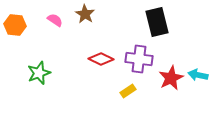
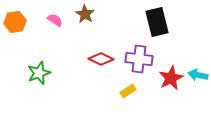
orange hexagon: moved 3 px up; rotated 15 degrees counterclockwise
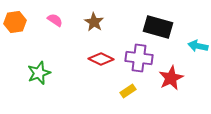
brown star: moved 9 px right, 8 px down
black rectangle: moved 1 px right, 5 px down; rotated 60 degrees counterclockwise
purple cross: moved 1 px up
cyan arrow: moved 29 px up
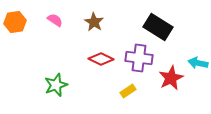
black rectangle: rotated 16 degrees clockwise
cyan arrow: moved 17 px down
green star: moved 17 px right, 12 px down
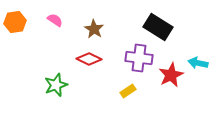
brown star: moved 7 px down
red diamond: moved 12 px left
red star: moved 3 px up
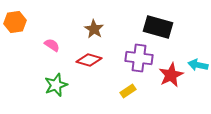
pink semicircle: moved 3 px left, 25 px down
black rectangle: rotated 16 degrees counterclockwise
red diamond: moved 1 px down; rotated 10 degrees counterclockwise
cyan arrow: moved 2 px down
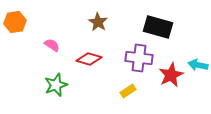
brown star: moved 4 px right, 7 px up
red diamond: moved 1 px up
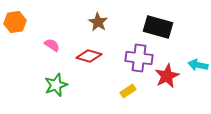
red diamond: moved 3 px up
red star: moved 4 px left, 1 px down
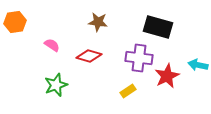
brown star: rotated 24 degrees counterclockwise
